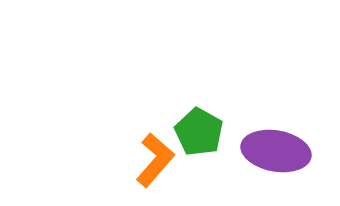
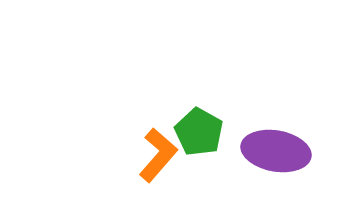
orange L-shape: moved 3 px right, 5 px up
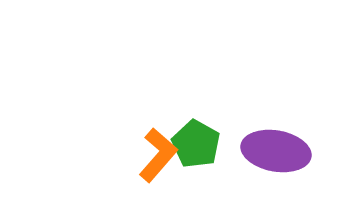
green pentagon: moved 3 px left, 12 px down
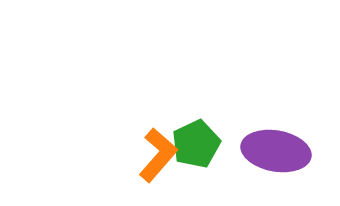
green pentagon: rotated 18 degrees clockwise
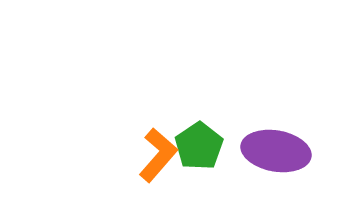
green pentagon: moved 3 px right, 2 px down; rotated 9 degrees counterclockwise
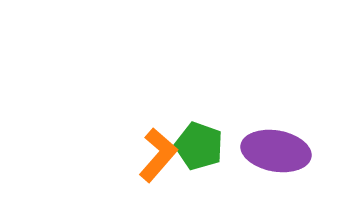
green pentagon: rotated 18 degrees counterclockwise
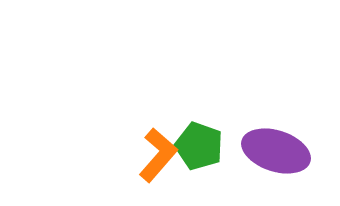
purple ellipse: rotated 8 degrees clockwise
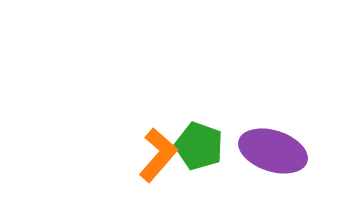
purple ellipse: moved 3 px left
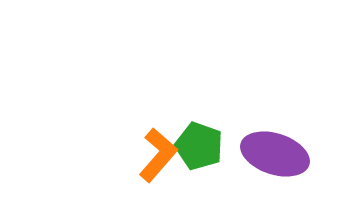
purple ellipse: moved 2 px right, 3 px down
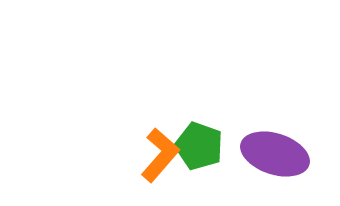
orange L-shape: moved 2 px right
